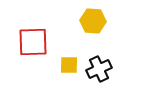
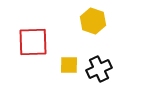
yellow hexagon: rotated 15 degrees clockwise
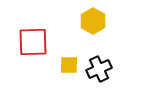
yellow hexagon: rotated 10 degrees clockwise
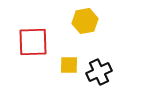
yellow hexagon: moved 8 px left; rotated 20 degrees clockwise
black cross: moved 3 px down
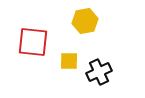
red square: rotated 8 degrees clockwise
yellow square: moved 4 px up
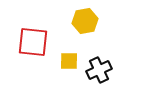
black cross: moved 2 px up
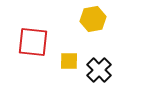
yellow hexagon: moved 8 px right, 2 px up
black cross: rotated 20 degrees counterclockwise
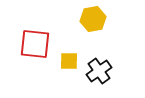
red square: moved 2 px right, 2 px down
black cross: moved 1 px down; rotated 10 degrees clockwise
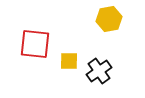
yellow hexagon: moved 16 px right
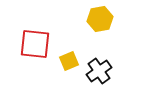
yellow hexagon: moved 9 px left
yellow square: rotated 24 degrees counterclockwise
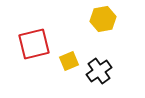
yellow hexagon: moved 3 px right
red square: moved 1 px left; rotated 20 degrees counterclockwise
